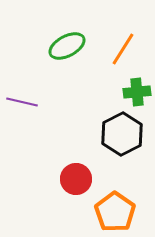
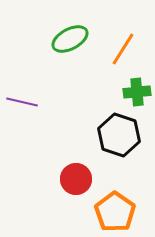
green ellipse: moved 3 px right, 7 px up
black hexagon: moved 3 px left, 1 px down; rotated 15 degrees counterclockwise
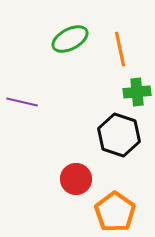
orange line: moved 3 px left; rotated 44 degrees counterclockwise
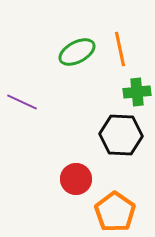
green ellipse: moved 7 px right, 13 px down
purple line: rotated 12 degrees clockwise
black hexagon: moved 2 px right; rotated 15 degrees counterclockwise
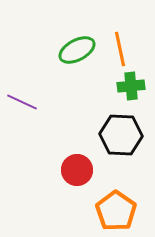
green ellipse: moved 2 px up
green cross: moved 6 px left, 6 px up
red circle: moved 1 px right, 9 px up
orange pentagon: moved 1 px right, 1 px up
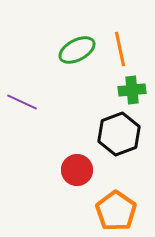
green cross: moved 1 px right, 4 px down
black hexagon: moved 2 px left, 1 px up; rotated 24 degrees counterclockwise
